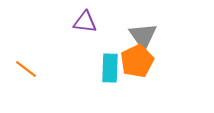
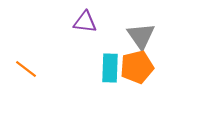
gray triangle: moved 2 px left
orange pentagon: moved 6 px down; rotated 12 degrees clockwise
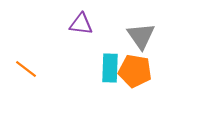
purple triangle: moved 4 px left, 2 px down
orange pentagon: moved 2 px left, 4 px down; rotated 24 degrees clockwise
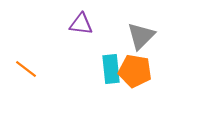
gray triangle: rotated 20 degrees clockwise
cyan rectangle: moved 1 px right, 1 px down; rotated 8 degrees counterclockwise
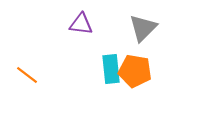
gray triangle: moved 2 px right, 8 px up
orange line: moved 1 px right, 6 px down
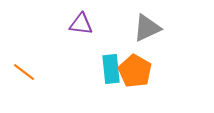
gray triangle: moved 4 px right; rotated 20 degrees clockwise
orange pentagon: rotated 20 degrees clockwise
orange line: moved 3 px left, 3 px up
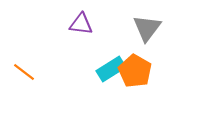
gray triangle: rotated 28 degrees counterclockwise
cyan rectangle: rotated 64 degrees clockwise
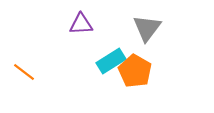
purple triangle: rotated 10 degrees counterclockwise
cyan rectangle: moved 8 px up
